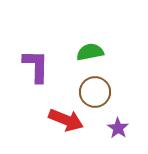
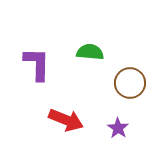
green semicircle: rotated 16 degrees clockwise
purple L-shape: moved 1 px right, 2 px up
brown circle: moved 35 px right, 9 px up
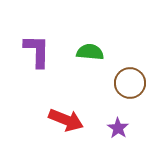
purple L-shape: moved 13 px up
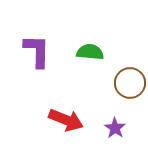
purple star: moved 3 px left
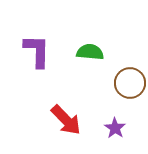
red arrow: rotated 24 degrees clockwise
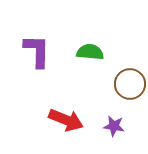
brown circle: moved 1 px down
red arrow: rotated 24 degrees counterclockwise
purple star: moved 1 px left, 2 px up; rotated 25 degrees counterclockwise
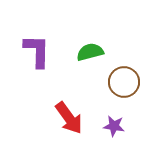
green semicircle: rotated 20 degrees counterclockwise
brown circle: moved 6 px left, 2 px up
red arrow: moved 3 px right, 2 px up; rotated 32 degrees clockwise
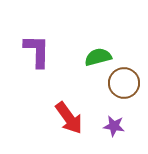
green semicircle: moved 8 px right, 5 px down
brown circle: moved 1 px down
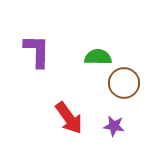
green semicircle: rotated 16 degrees clockwise
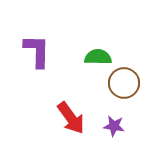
red arrow: moved 2 px right
